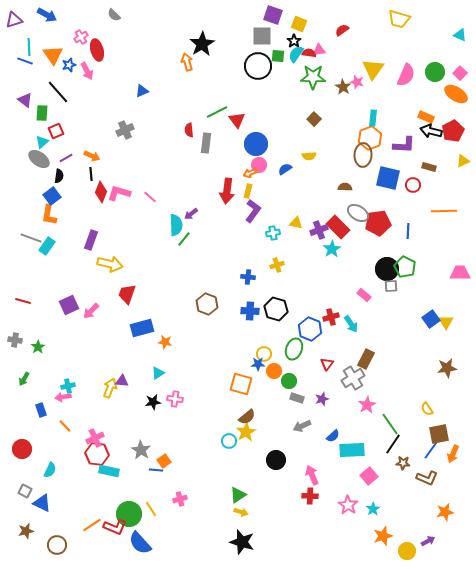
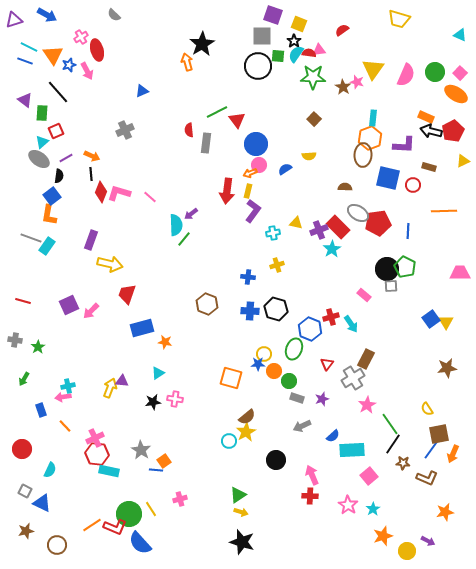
cyan line at (29, 47): rotated 60 degrees counterclockwise
orange square at (241, 384): moved 10 px left, 6 px up
purple arrow at (428, 541): rotated 56 degrees clockwise
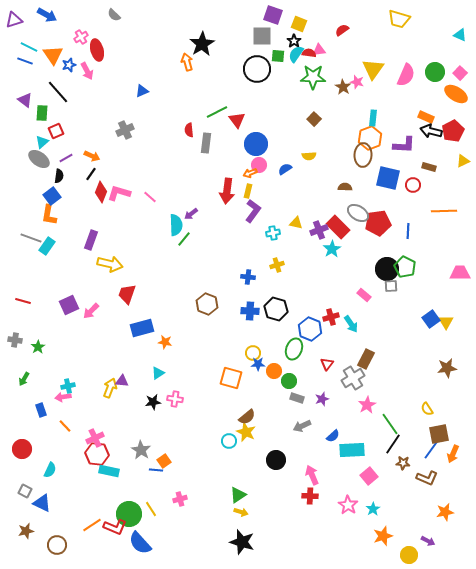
black circle at (258, 66): moved 1 px left, 3 px down
black line at (91, 174): rotated 40 degrees clockwise
yellow circle at (264, 354): moved 11 px left, 1 px up
yellow star at (246, 432): rotated 18 degrees counterclockwise
yellow circle at (407, 551): moved 2 px right, 4 px down
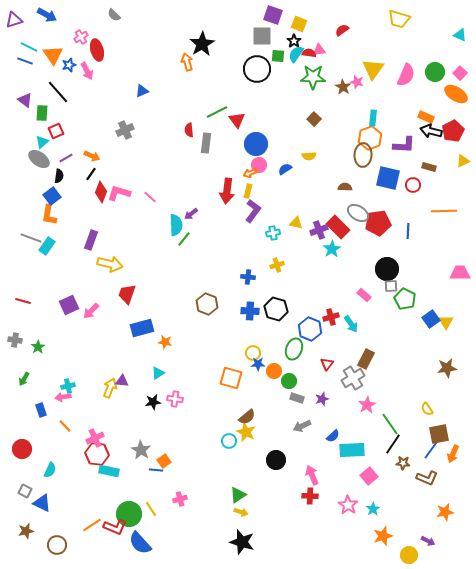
green pentagon at (405, 267): moved 32 px down
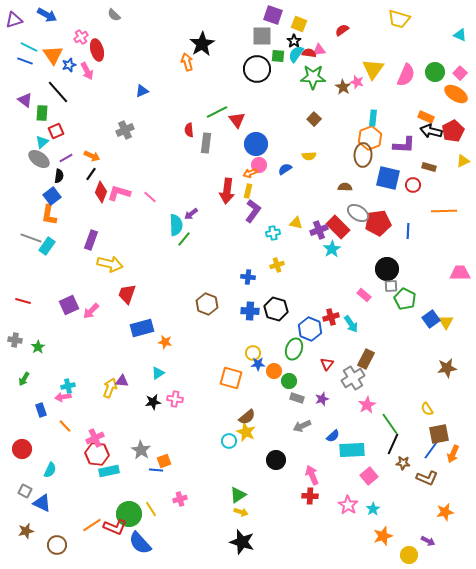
black line at (393, 444): rotated 10 degrees counterclockwise
orange square at (164, 461): rotated 16 degrees clockwise
cyan rectangle at (109, 471): rotated 24 degrees counterclockwise
